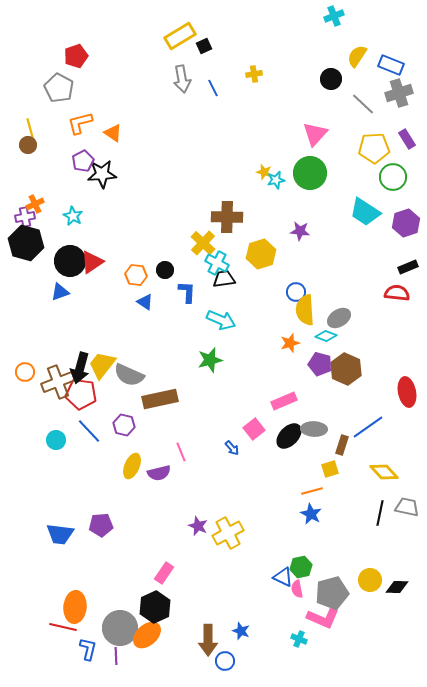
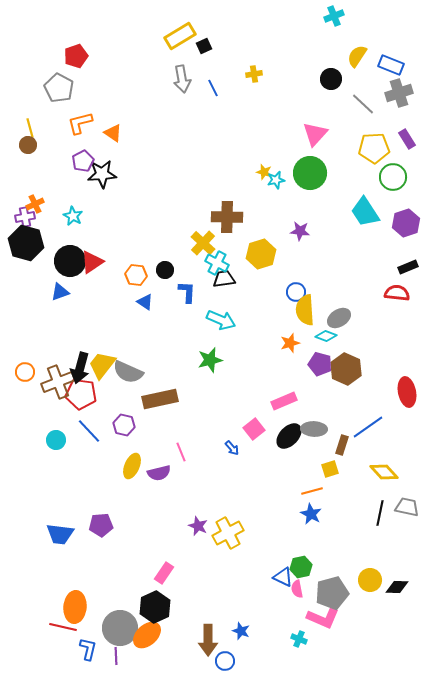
cyan trapezoid at (365, 212): rotated 24 degrees clockwise
gray semicircle at (129, 375): moved 1 px left, 3 px up
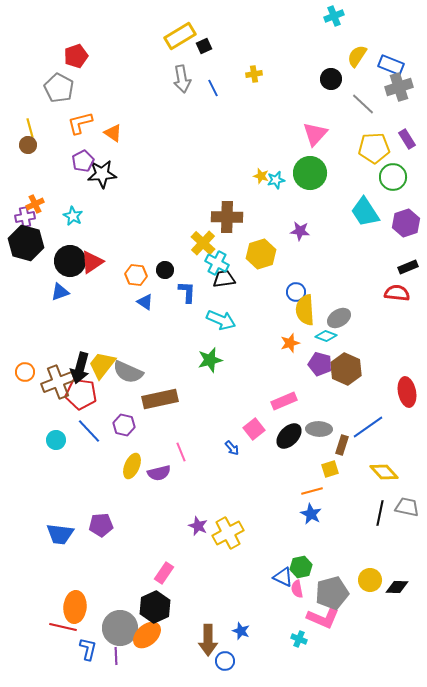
gray cross at (399, 93): moved 6 px up
yellow star at (264, 172): moved 3 px left, 4 px down
gray ellipse at (314, 429): moved 5 px right
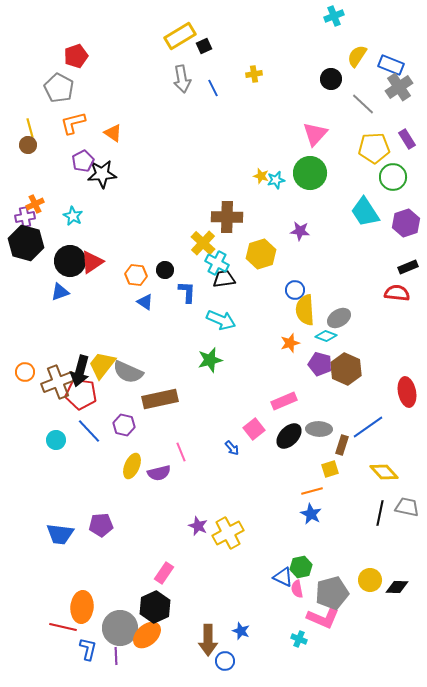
gray cross at (399, 87): rotated 16 degrees counterclockwise
orange L-shape at (80, 123): moved 7 px left
blue circle at (296, 292): moved 1 px left, 2 px up
black arrow at (80, 368): moved 3 px down
orange ellipse at (75, 607): moved 7 px right
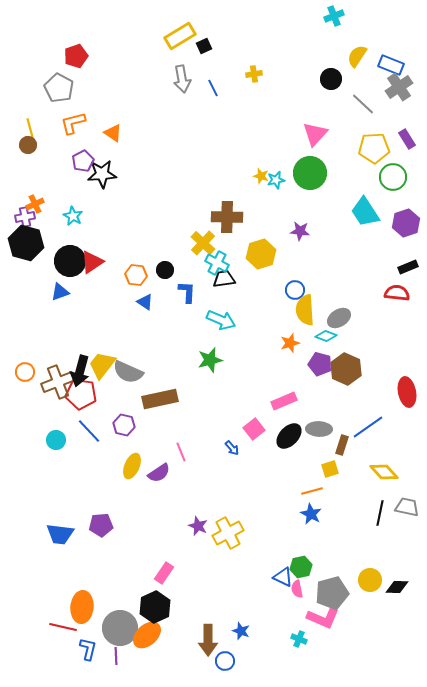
purple semicircle at (159, 473): rotated 20 degrees counterclockwise
